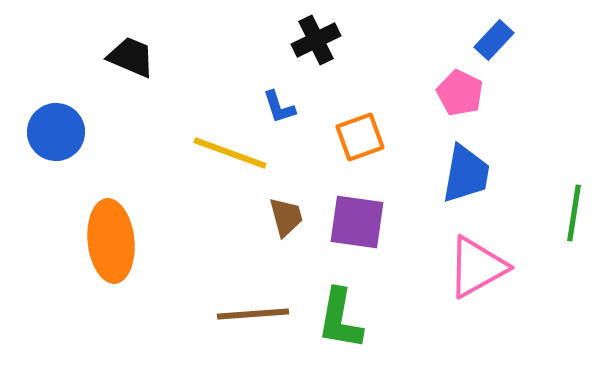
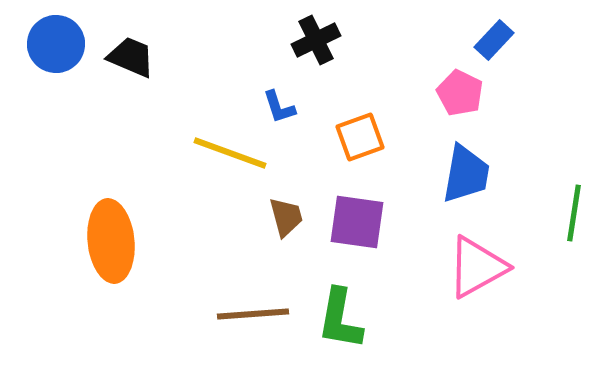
blue circle: moved 88 px up
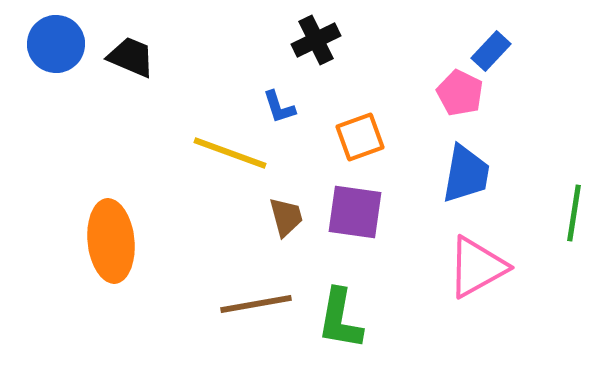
blue rectangle: moved 3 px left, 11 px down
purple square: moved 2 px left, 10 px up
brown line: moved 3 px right, 10 px up; rotated 6 degrees counterclockwise
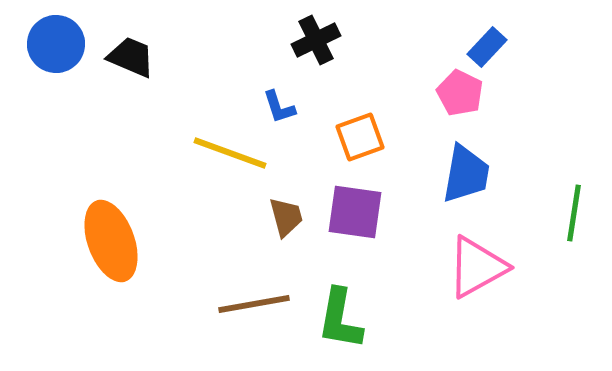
blue rectangle: moved 4 px left, 4 px up
orange ellipse: rotated 14 degrees counterclockwise
brown line: moved 2 px left
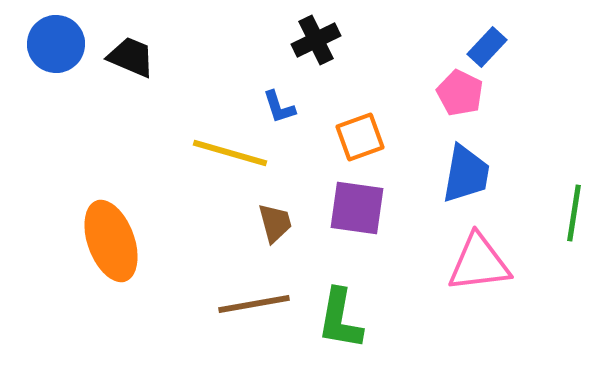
yellow line: rotated 4 degrees counterclockwise
purple square: moved 2 px right, 4 px up
brown trapezoid: moved 11 px left, 6 px down
pink triangle: moved 2 px right, 4 px up; rotated 22 degrees clockwise
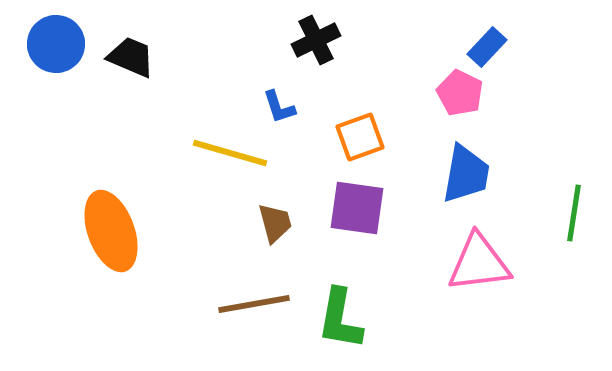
orange ellipse: moved 10 px up
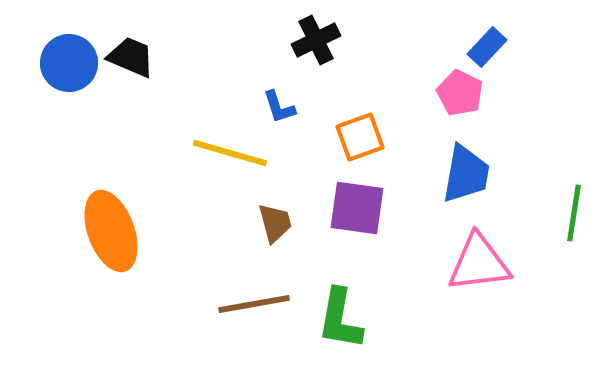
blue circle: moved 13 px right, 19 px down
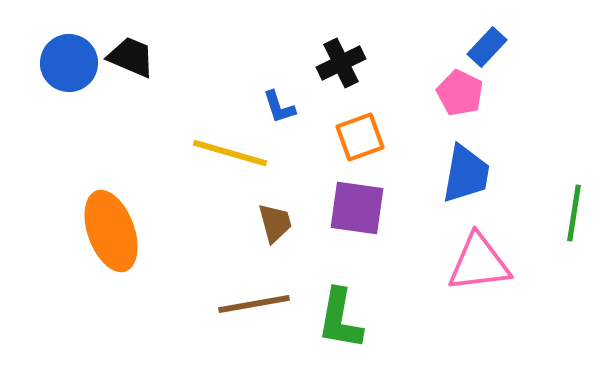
black cross: moved 25 px right, 23 px down
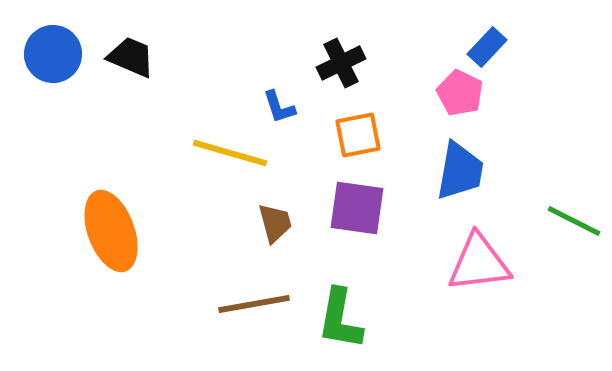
blue circle: moved 16 px left, 9 px up
orange square: moved 2 px left, 2 px up; rotated 9 degrees clockwise
blue trapezoid: moved 6 px left, 3 px up
green line: moved 8 px down; rotated 72 degrees counterclockwise
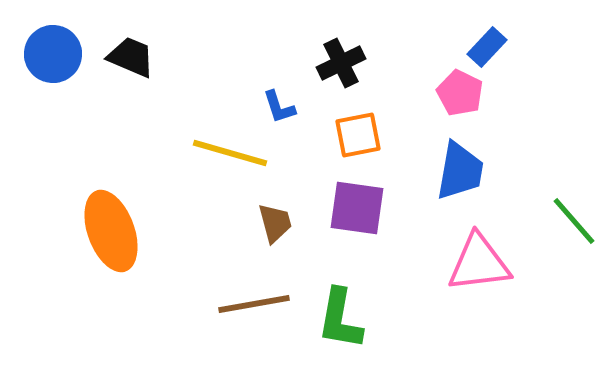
green line: rotated 22 degrees clockwise
